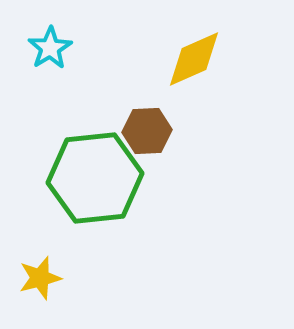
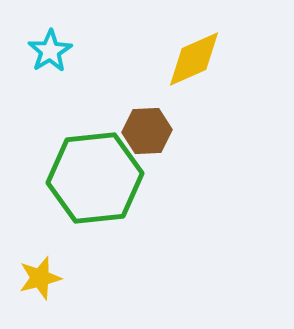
cyan star: moved 3 px down
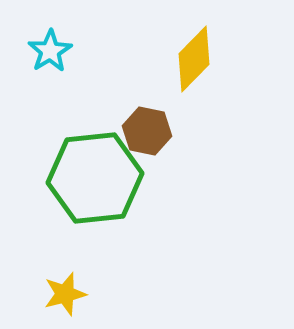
yellow diamond: rotated 22 degrees counterclockwise
brown hexagon: rotated 15 degrees clockwise
yellow star: moved 25 px right, 16 px down
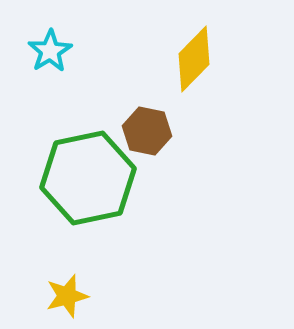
green hexagon: moved 7 px left; rotated 6 degrees counterclockwise
yellow star: moved 2 px right, 2 px down
